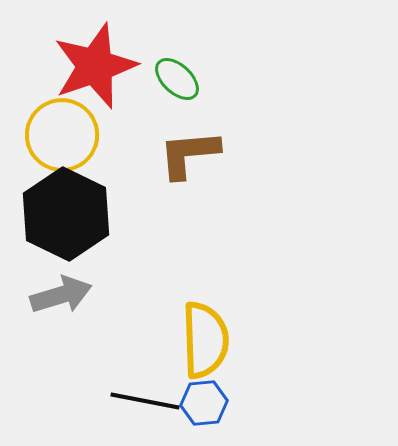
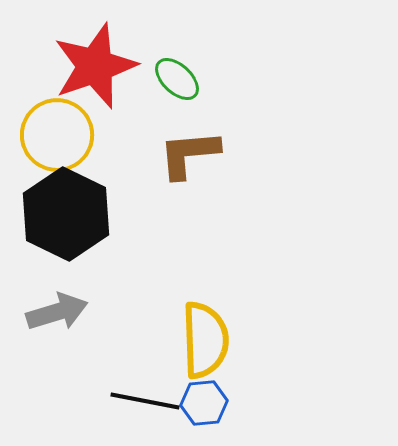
yellow circle: moved 5 px left
gray arrow: moved 4 px left, 17 px down
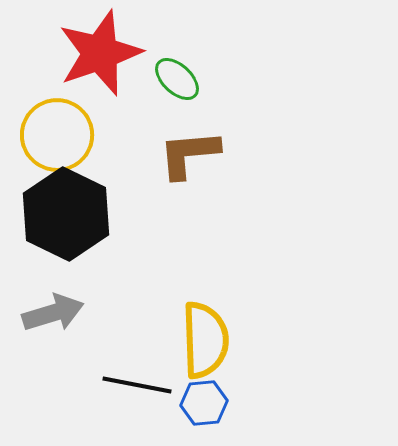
red star: moved 5 px right, 13 px up
gray arrow: moved 4 px left, 1 px down
black line: moved 8 px left, 16 px up
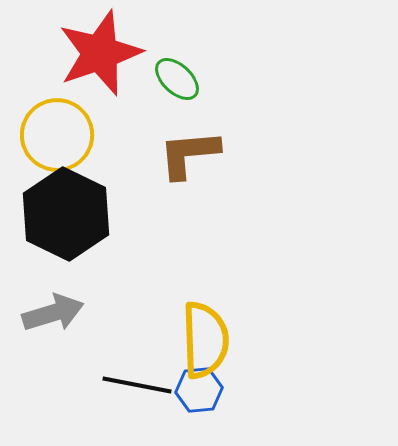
blue hexagon: moved 5 px left, 13 px up
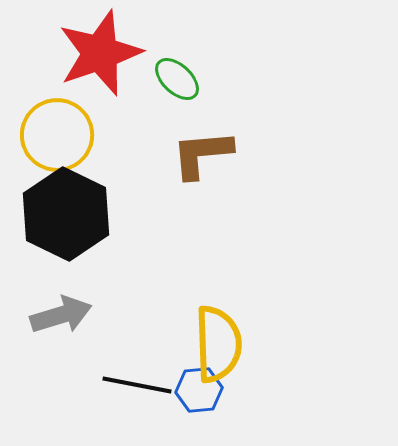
brown L-shape: moved 13 px right
gray arrow: moved 8 px right, 2 px down
yellow semicircle: moved 13 px right, 4 px down
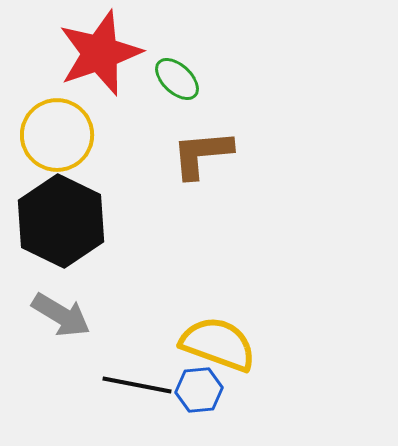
black hexagon: moved 5 px left, 7 px down
gray arrow: rotated 48 degrees clockwise
yellow semicircle: rotated 68 degrees counterclockwise
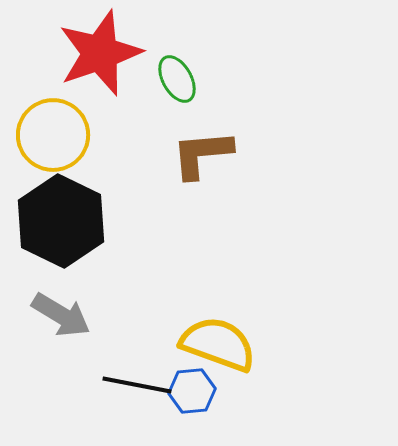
green ellipse: rotated 18 degrees clockwise
yellow circle: moved 4 px left
blue hexagon: moved 7 px left, 1 px down
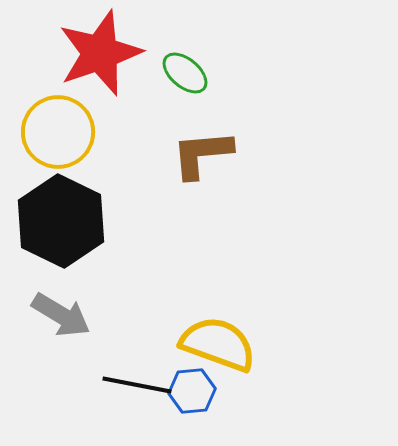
green ellipse: moved 8 px right, 6 px up; rotated 21 degrees counterclockwise
yellow circle: moved 5 px right, 3 px up
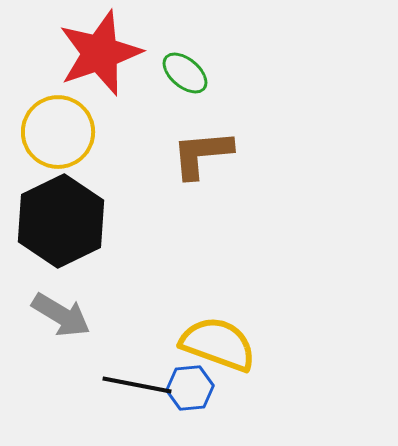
black hexagon: rotated 8 degrees clockwise
blue hexagon: moved 2 px left, 3 px up
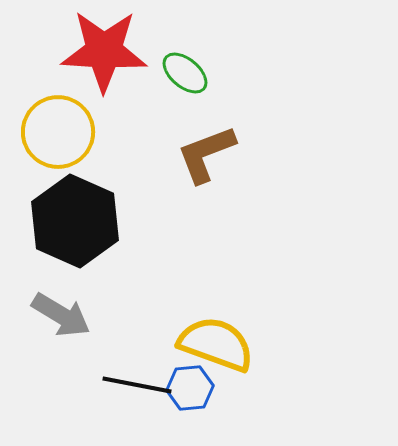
red star: moved 4 px right, 2 px up; rotated 22 degrees clockwise
brown L-shape: moved 4 px right; rotated 16 degrees counterclockwise
black hexagon: moved 14 px right; rotated 10 degrees counterclockwise
yellow semicircle: moved 2 px left
